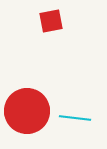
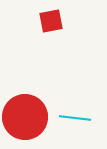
red circle: moved 2 px left, 6 px down
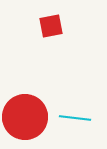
red square: moved 5 px down
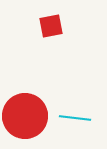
red circle: moved 1 px up
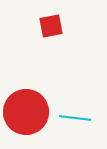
red circle: moved 1 px right, 4 px up
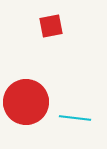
red circle: moved 10 px up
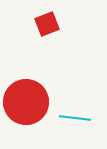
red square: moved 4 px left, 2 px up; rotated 10 degrees counterclockwise
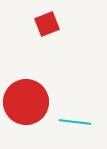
cyan line: moved 4 px down
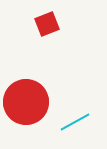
cyan line: rotated 36 degrees counterclockwise
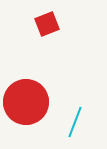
cyan line: rotated 40 degrees counterclockwise
